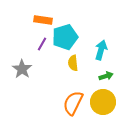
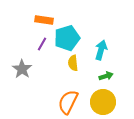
orange rectangle: moved 1 px right
cyan pentagon: moved 2 px right, 1 px down
orange semicircle: moved 5 px left, 1 px up
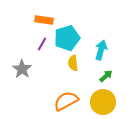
green arrow: rotated 24 degrees counterclockwise
orange semicircle: moved 2 px left, 1 px up; rotated 35 degrees clockwise
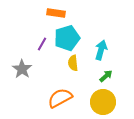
orange rectangle: moved 12 px right, 7 px up
orange semicircle: moved 6 px left, 3 px up
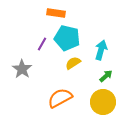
cyan pentagon: rotated 30 degrees clockwise
yellow semicircle: rotated 63 degrees clockwise
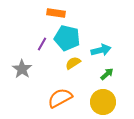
cyan arrow: rotated 60 degrees clockwise
green arrow: moved 1 px right, 2 px up
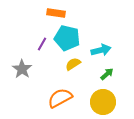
yellow semicircle: moved 1 px down
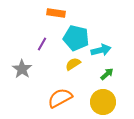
cyan pentagon: moved 9 px right
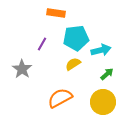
cyan pentagon: rotated 20 degrees counterclockwise
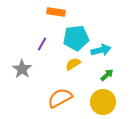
orange rectangle: moved 1 px up
green arrow: moved 1 px down
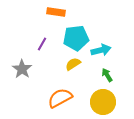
green arrow: rotated 80 degrees counterclockwise
